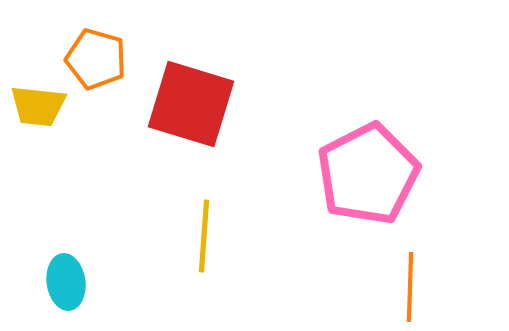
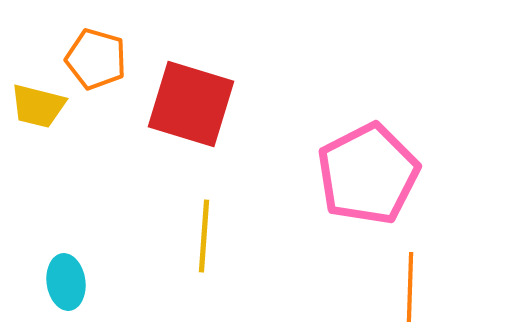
yellow trapezoid: rotated 8 degrees clockwise
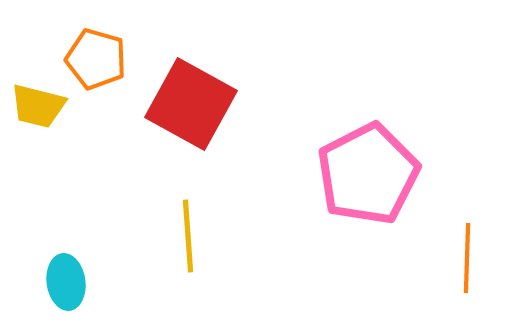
red square: rotated 12 degrees clockwise
yellow line: moved 16 px left; rotated 8 degrees counterclockwise
orange line: moved 57 px right, 29 px up
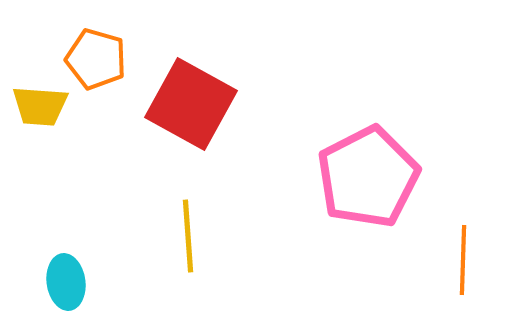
yellow trapezoid: moved 2 px right; rotated 10 degrees counterclockwise
pink pentagon: moved 3 px down
orange line: moved 4 px left, 2 px down
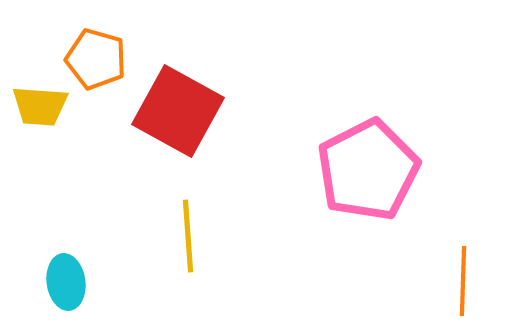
red square: moved 13 px left, 7 px down
pink pentagon: moved 7 px up
orange line: moved 21 px down
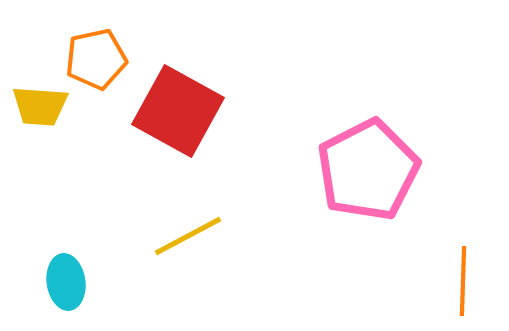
orange pentagon: rotated 28 degrees counterclockwise
yellow line: rotated 66 degrees clockwise
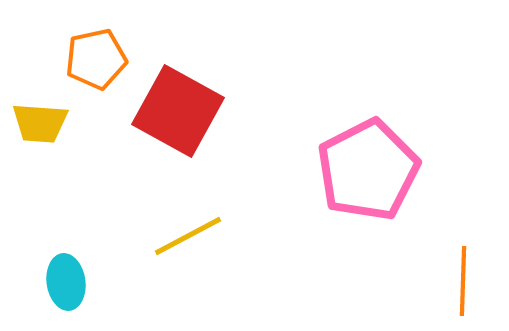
yellow trapezoid: moved 17 px down
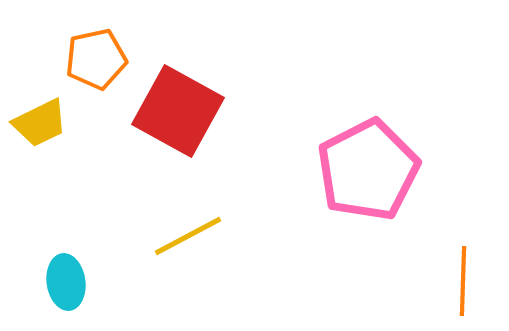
yellow trapezoid: rotated 30 degrees counterclockwise
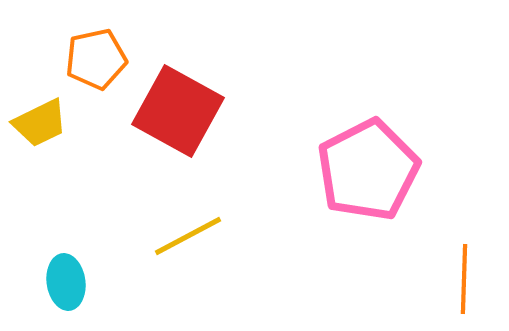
orange line: moved 1 px right, 2 px up
